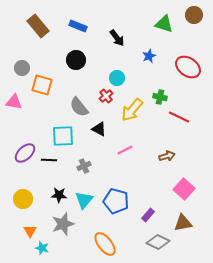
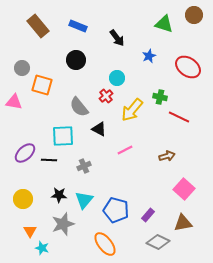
blue pentagon: moved 9 px down
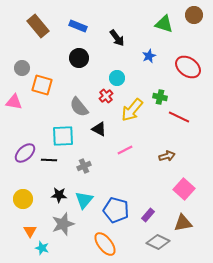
black circle: moved 3 px right, 2 px up
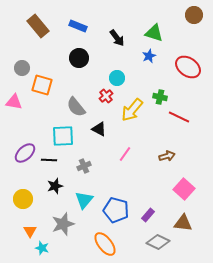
green triangle: moved 10 px left, 9 px down
gray semicircle: moved 3 px left
pink line: moved 4 px down; rotated 28 degrees counterclockwise
black star: moved 4 px left, 9 px up; rotated 21 degrees counterclockwise
brown triangle: rotated 18 degrees clockwise
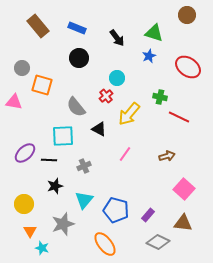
brown circle: moved 7 px left
blue rectangle: moved 1 px left, 2 px down
yellow arrow: moved 3 px left, 4 px down
yellow circle: moved 1 px right, 5 px down
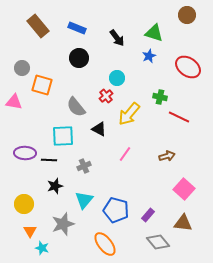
purple ellipse: rotated 45 degrees clockwise
gray diamond: rotated 25 degrees clockwise
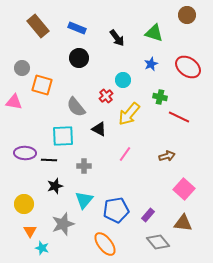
blue star: moved 2 px right, 8 px down
cyan circle: moved 6 px right, 2 px down
gray cross: rotated 24 degrees clockwise
blue pentagon: rotated 25 degrees counterclockwise
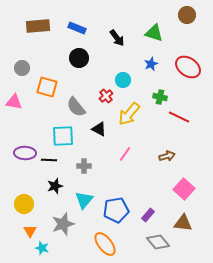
brown rectangle: rotated 55 degrees counterclockwise
orange square: moved 5 px right, 2 px down
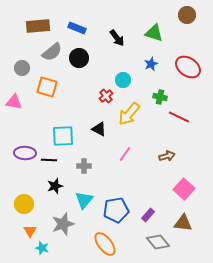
gray semicircle: moved 24 px left, 55 px up; rotated 90 degrees counterclockwise
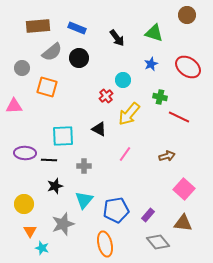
pink triangle: moved 4 px down; rotated 12 degrees counterclockwise
orange ellipse: rotated 25 degrees clockwise
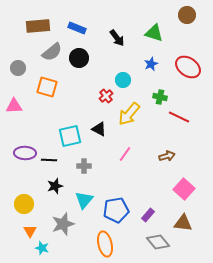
gray circle: moved 4 px left
cyan square: moved 7 px right; rotated 10 degrees counterclockwise
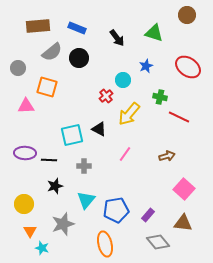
blue star: moved 5 px left, 2 px down
pink triangle: moved 12 px right
cyan square: moved 2 px right, 1 px up
cyan triangle: moved 2 px right
